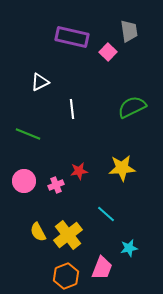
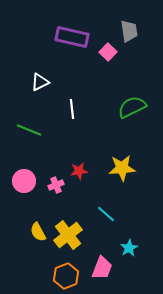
green line: moved 1 px right, 4 px up
cyan star: rotated 18 degrees counterclockwise
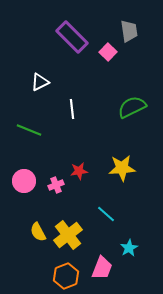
purple rectangle: rotated 32 degrees clockwise
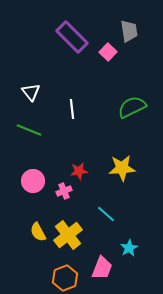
white triangle: moved 9 px left, 10 px down; rotated 42 degrees counterclockwise
pink circle: moved 9 px right
pink cross: moved 8 px right, 6 px down
orange hexagon: moved 1 px left, 2 px down
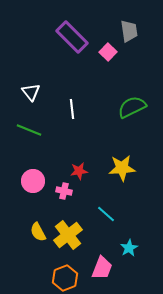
pink cross: rotated 35 degrees clockwise
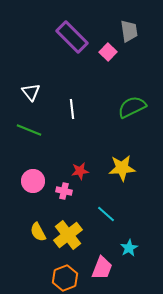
red star: moved 1 px right
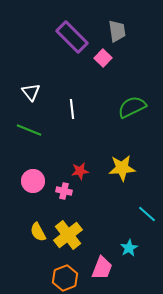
gray trapezoid: moved 12 px left
pink square: moved 5 px left, 6 px down
cyan line: moved 41 px right
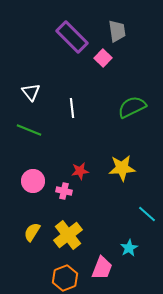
white line: moved 1 px up
yellow semicircle: moved 6 px left; rotated 60 degrees clockwise
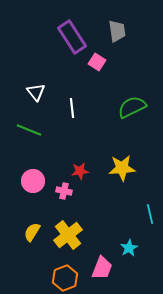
purple rectangle: rotated 12 degrees clockwise
pink square: moved 6 px left, 4 px down; rotated 12 degrees counterclockwise
white triangle: moved 5 px right
cyan line: moved 3 px right; rotated 36 degrees clockwise
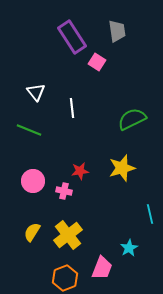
green semicircle: moved 12 px down
yellow star: rotated 12 degrees counterclockwise
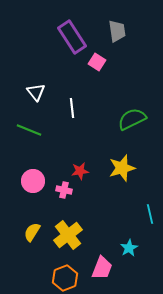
pink cross: moved 1 px up
